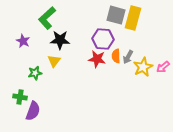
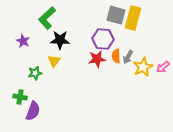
red star: rotated 18 degrees counterclockwise
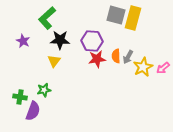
purple hexagon: moved 11 px left, 2 px down
pink arrow: moved 1 px down
green star: moved 9 px right, 17 px down
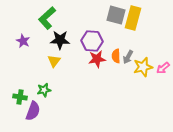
yellow star: rotated 12 degrees clockwise
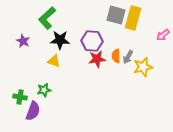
yellow triangle: rotated 48 degrees counterclockwise
pink arrow: moved 33 px up
